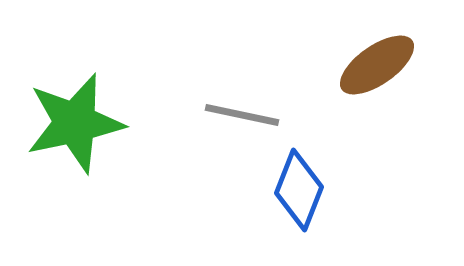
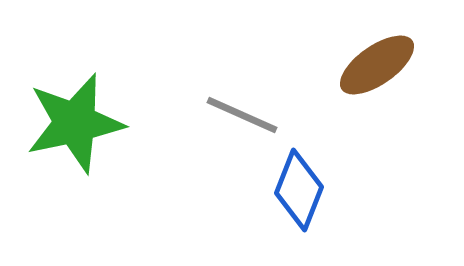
gray line: rotated 12 degrees clockwise
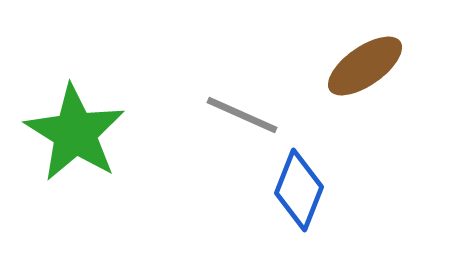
brown ellipse: moved 12 px left, 1 px down
green star: moved 10 px down; rotated 28 degrees counterclockwise
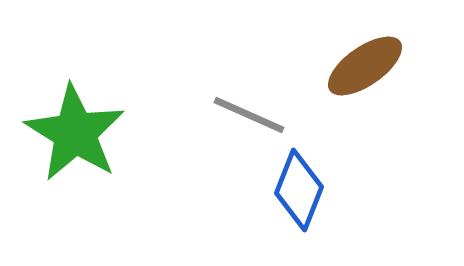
gray line: moved 7 px right
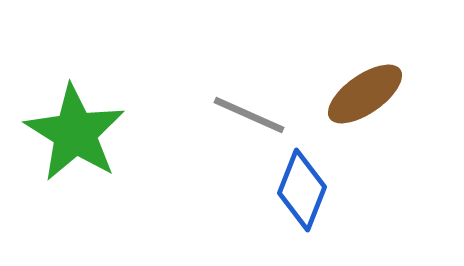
brown ellipse: moved 28 px down
blue diamond: moved 3 px right
